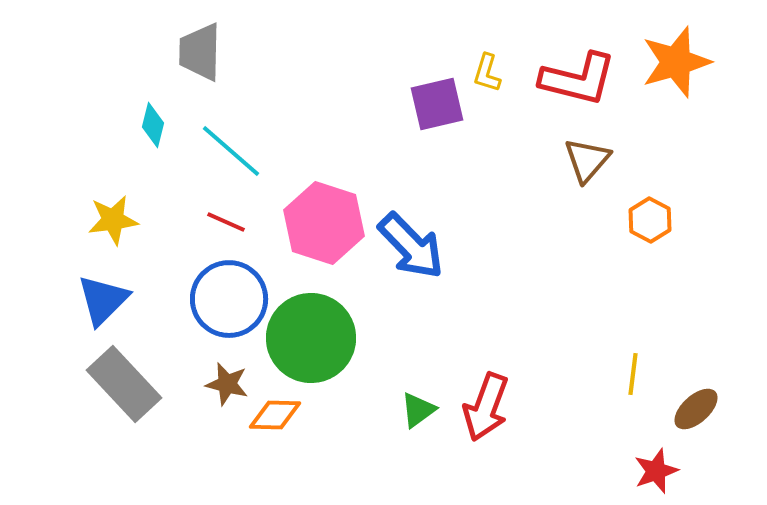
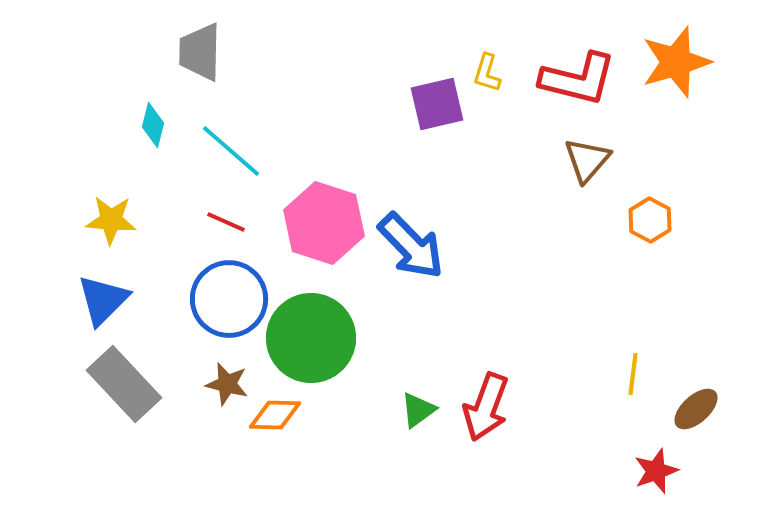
yellow star: moved 2 px left; rotated 12 degrees clockwise
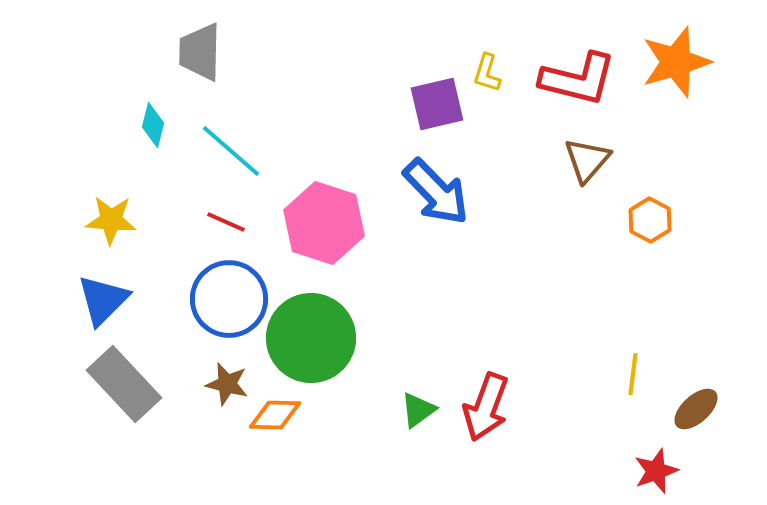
blue arrow: moved 25 px right, 54 px up
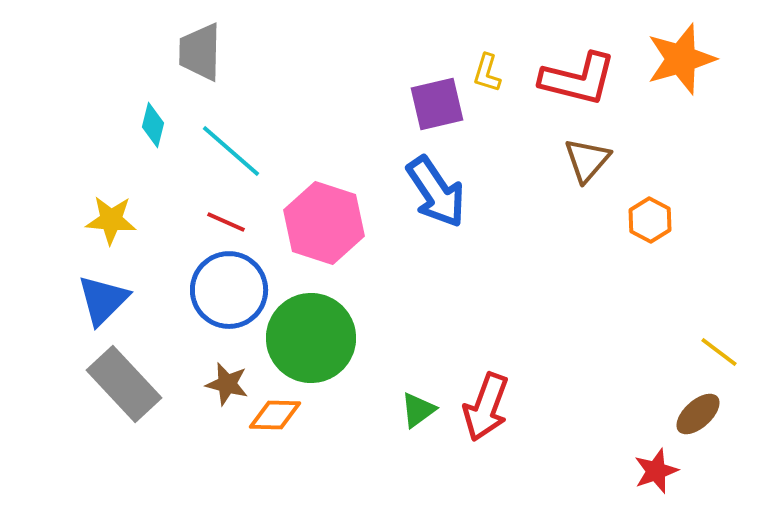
orange star: moved 5 px right, 3 px up
blue arrow: rotated 10 degrees clockwise
blue circle: moved 9 px up
yellow line: moved 86 px right, 22 px up; rotated 60 degrees counterclockwise
brown ellipse: moved 2 px right, 5 px down
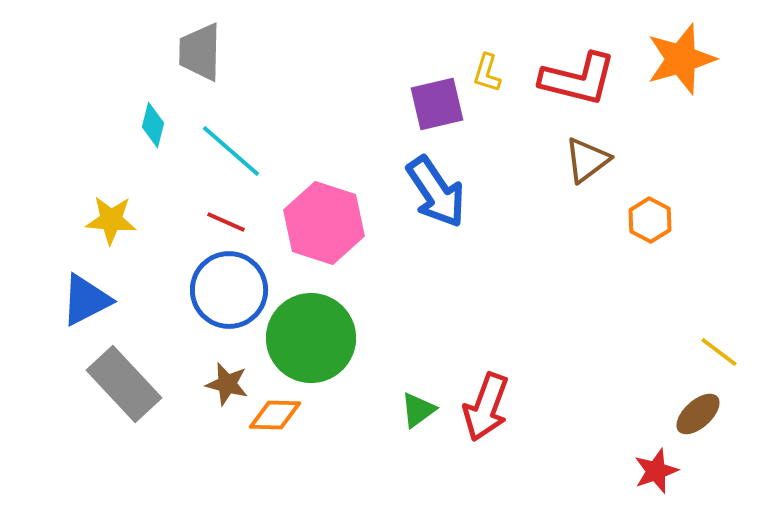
brown triangle: rotated 12 degrees clockwise
blue triangle: moved 17 px left; rotated 18 degrees clockwise
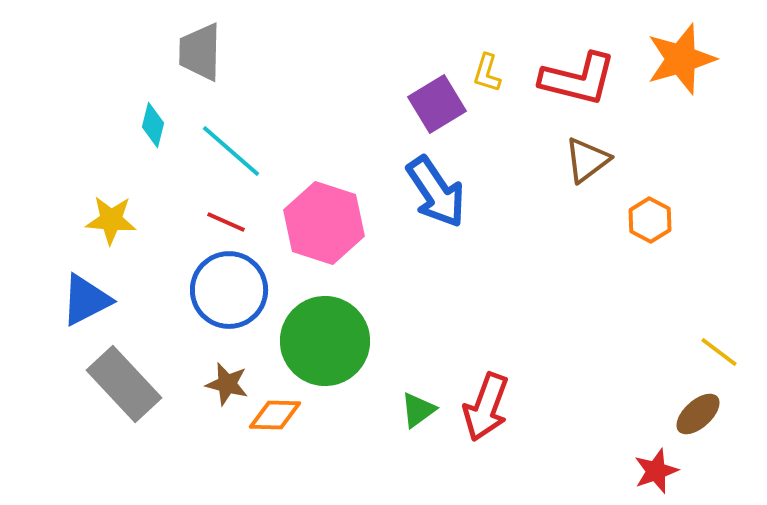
purple square: rotated 18 degrees counterclockwise
green circle: moved 14 px right, 3 px down
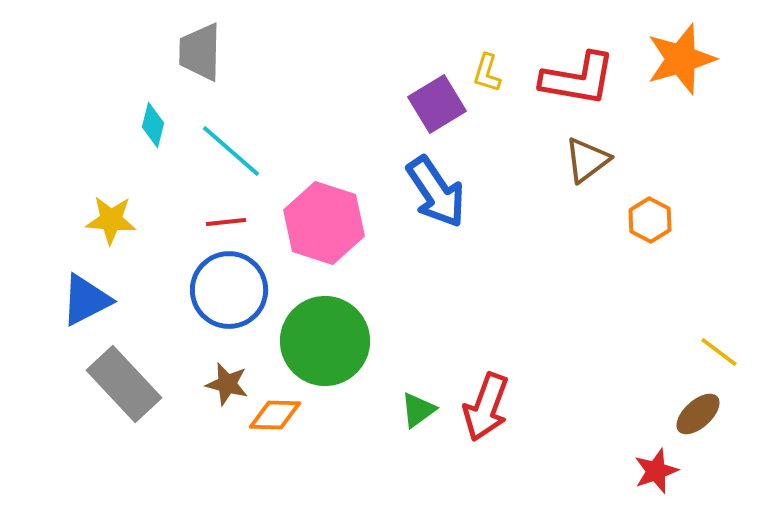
red L-shape: rotated 4 degrees counterclockwise
red line: rotated 30 degrees counterclockwise
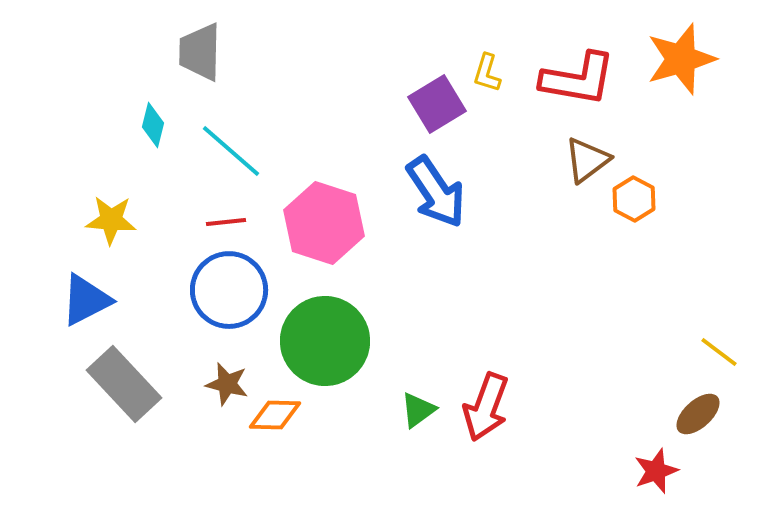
orange hexagon: moved 16 px left, 21 px up
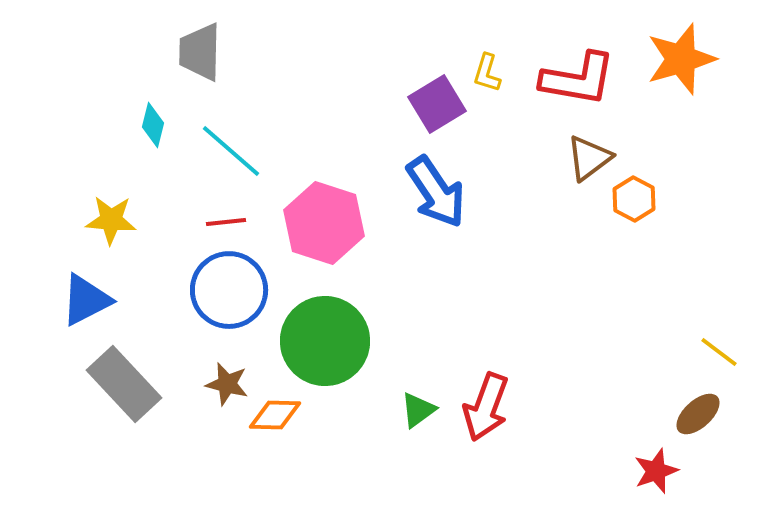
brown triangle: moved 2 px right, 2 px up
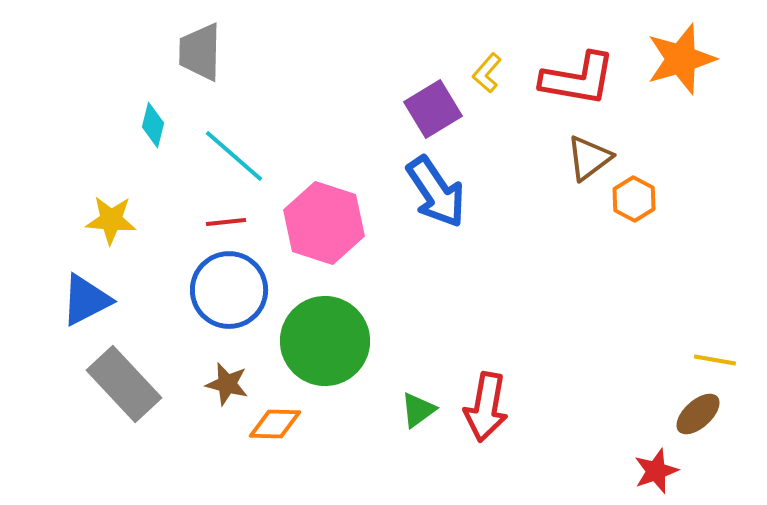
yellow L-shape: rotated 24 degrees clockwise
purple square: moved 4 px left, 5 px down
cyan line: moved 3 px right, 5 px down
yellow line: moved 4 px left, 8 px down; rotated 27 degrees counterclockwise
red arrow: rotated 10 degrees counterclockwise
orange diamond: moved 9 px down
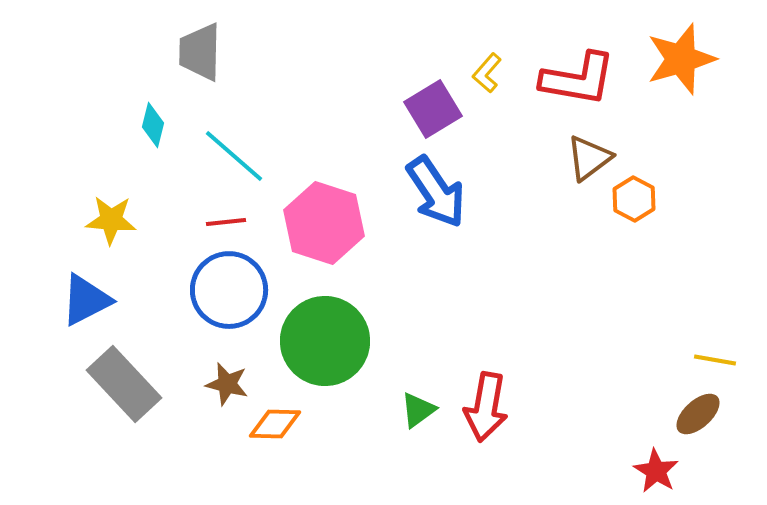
red star: rotated 21 degrees counterclockwise
